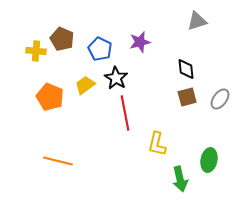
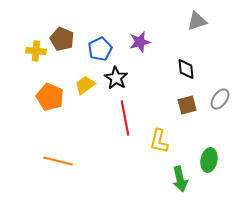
blue pentagon: rotated 20 degrees clockwise
brown square: moved 8 px down
red line: moved 5 px down
yellow L-shape: moved 2 px right, 3 px up
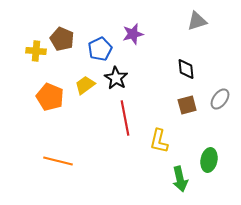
purple star: moved 7 px left, 8 px up
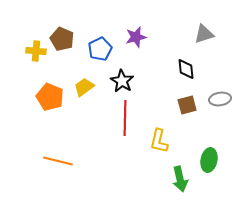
gray triangle: moved 7 px right, 13 px down
purple star: moved 3 px right, 3 px down
black star: moved 6 px right, 3 px down
yellow trapezoid: moved 1 px left, 2 px down
gray ellipse: rotated 45 degrees clockwise
red line: rotated 12 degrees clockwise
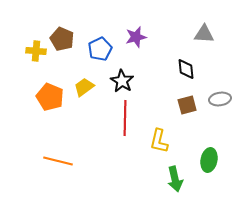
gray triangle: rotated 20 degrees clockwise
green arrow: moved 5 px left
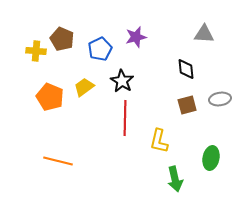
green ellipse: moved 2 px right, 2 px up
